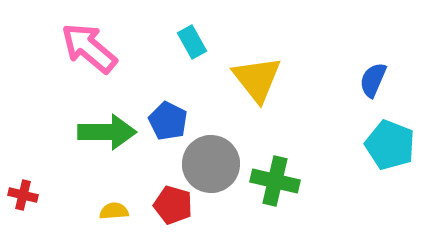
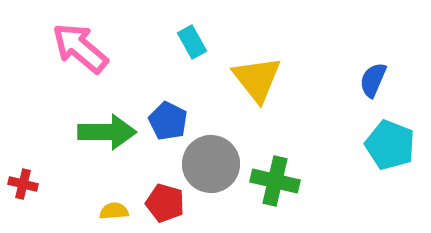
pink arrow: moved 9 px left
red cross: moved 11 px up
red pentagon: moved 8 px left, 2 px up
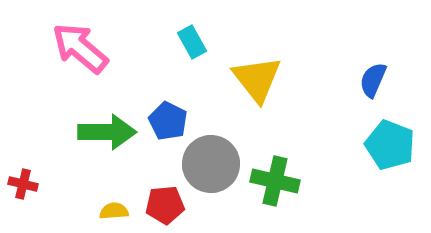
red pentagon: moved 2 px down; rotated 21 degrees counterclockwise
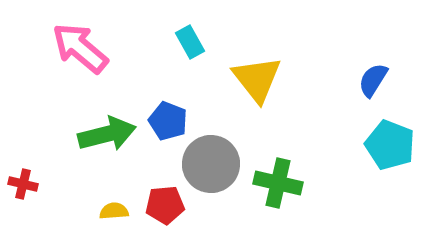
cyan rectangle: moved 2 px left
blue semicircle: rotated 9 degrees clockwise
blue pentagon: rotated 6 degrees counterclockwise
green arrow: moved 2 px down; rotated 14 degrees counterclockwise
green cross: moved 3 px right, 2 px down
